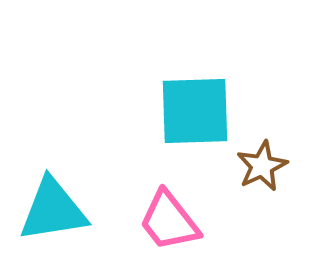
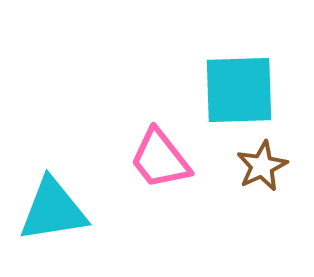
cyan square: moved 44 px right, 21 px up
pink trapezoid: moved 9 px left, 62 px up
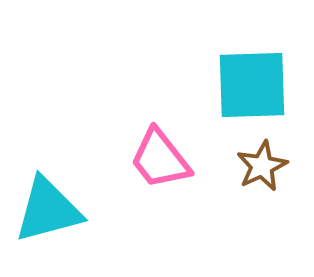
cyan square: moved 13 px right, 5 px up
cyan triangle: moved 5 px left; rotated 6 degrees counterclockwise
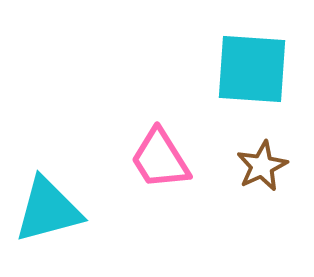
cyan square: moved 16 px up; rotated 6 degrees clockwise
pink trapezoid: rotated 6 degrees clockwise
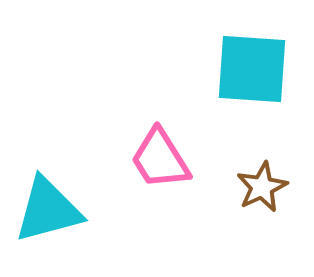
brown star: moved 21 px down
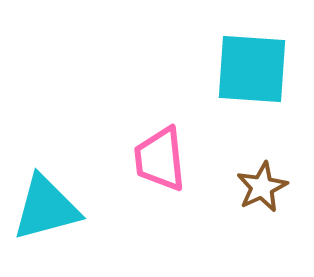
pink trapezoid: rotated 26 degrees clockwise
cyan triangle: moved 2 px left, 2 px up
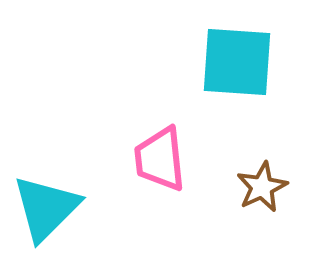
cyan square: moved 15 px left, 7 px up
cyan triangle: rotated 30 degrees counterclockwise
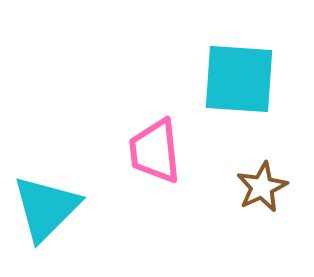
cyan square: moved 2 px right, 17 px down
pink trapezoid: moved 5 px left, 8 px up
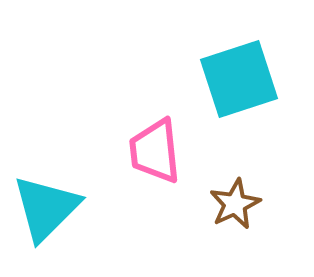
cyan square: rotated 22 degrees counterclockwise
brown star: moved 27 px left, 17 px down
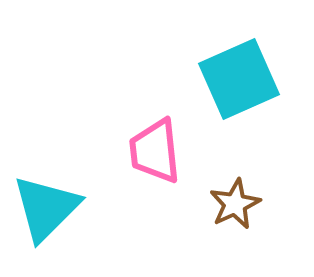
cyan square: rotated 6 degrees counterclockwise
